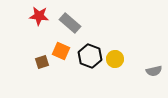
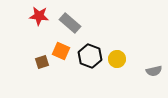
yellow circle: moved 2 px right
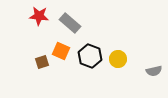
yellow circle: moved 1 px right
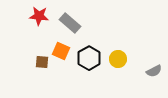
black hexagon: moved 1 px left, 2 px down; rotated 10 degrees clockwise
brown square: rotated 24 degrees clockwise
gray semicircle: rotated 14 degrees counterclockwise
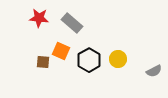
red star: moved 2 px down
gray rectangle: moved 2 px right
black hexagon: moved 2 px down
brown square: moved 1 px right
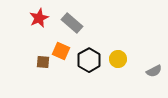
red star: rotated 30 degrees counterclockwise
